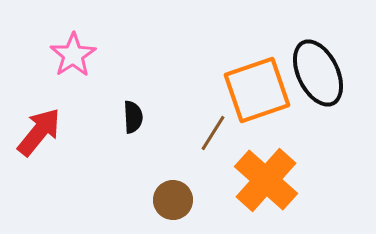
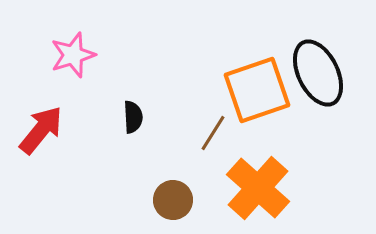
pink star: rotated 15 degrees clockwise
red arrow: moved 2 px right, 2 px up
orange cross: moved 8 px left, 8 px down
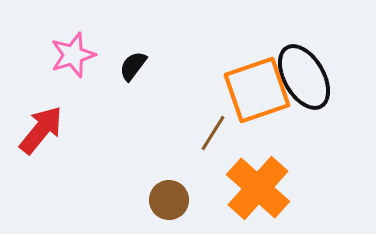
black ellipse: moved 14 px left, 4 px down; rotated 4 degrees counterclockwise
black semicircle: moved 51 px up; rotated 140 degrees counterclockwise
brown circle: moved 4 px left
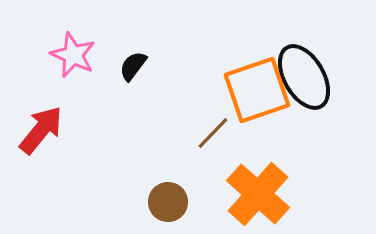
pink star: rotated 30 degrees counterclockwise
brown line: rotated 12 degrees clockwise
orange cross: moved 6 px down
brown circle: moved 1 px left, 2 px down
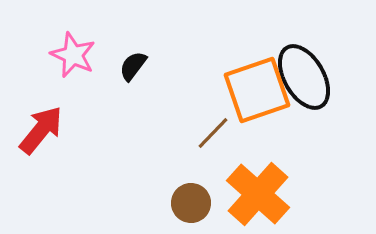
brown circle: moved 23 px right, 1 px down
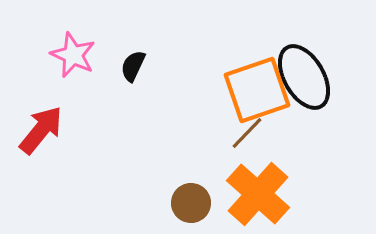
black semicircle: rotated 12 degrees counterclockwise
brown line: moved 34 px right
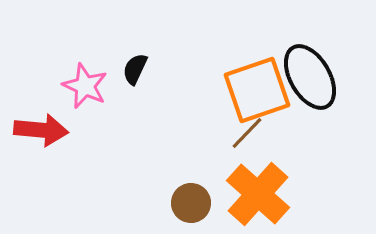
pink star: moved 12 px right, 31 px down
black semicircle: moved 2 px right, 3 px down
black ellipse: moved 6 px right
red arrow: rotated 56 degrees clockwise
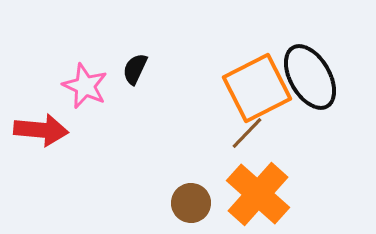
orange square: moved 2 px up; rotated 8 degrees counterclockwise
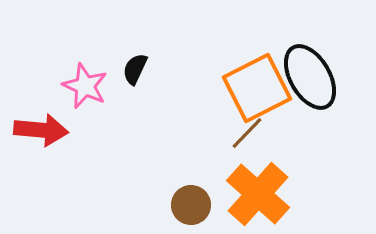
brown circle: moved 2 px down
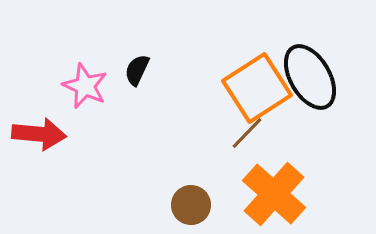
black semicircle: moved 2 px right, 1 px down
orange square: rotated 6 degrees counterclockwise
red arrow: moved 2 px left, 4 px down
orange cross: moved 16 px right
